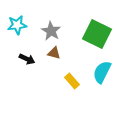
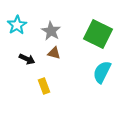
cyan star: rotated 24 degrees counterclockwise
green square: moved 1 px right
yellow rectangle: moved 28 px left, 5 px down; rotated 21 degrees clockwise
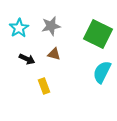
cyan star: moved 2 px right, 3 px down
gray star: moved 5 px up; rotated 30 degrees clockwise
brown triangle: moved 1 px down
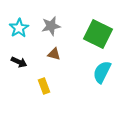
black arrow: moved 8 px left, 3 px down
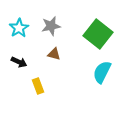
green square: rotated 12 degrees clockwise
yellow rectangle: moved 6 px left
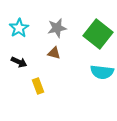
gray star: moved 6 px right, 2 px down
brown triangle: moved 1 px up
cyan semicircle: rotated 110 degrees counterclockwise
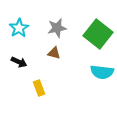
yellow rectangle: moved 1 px right, 2 px down
